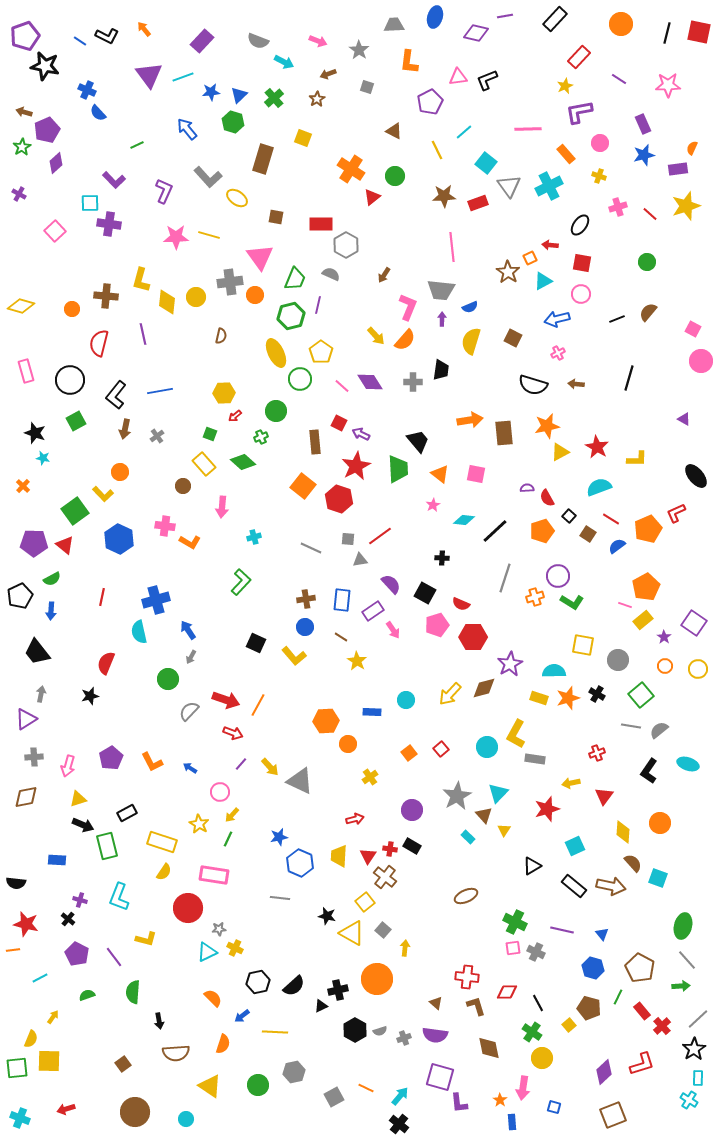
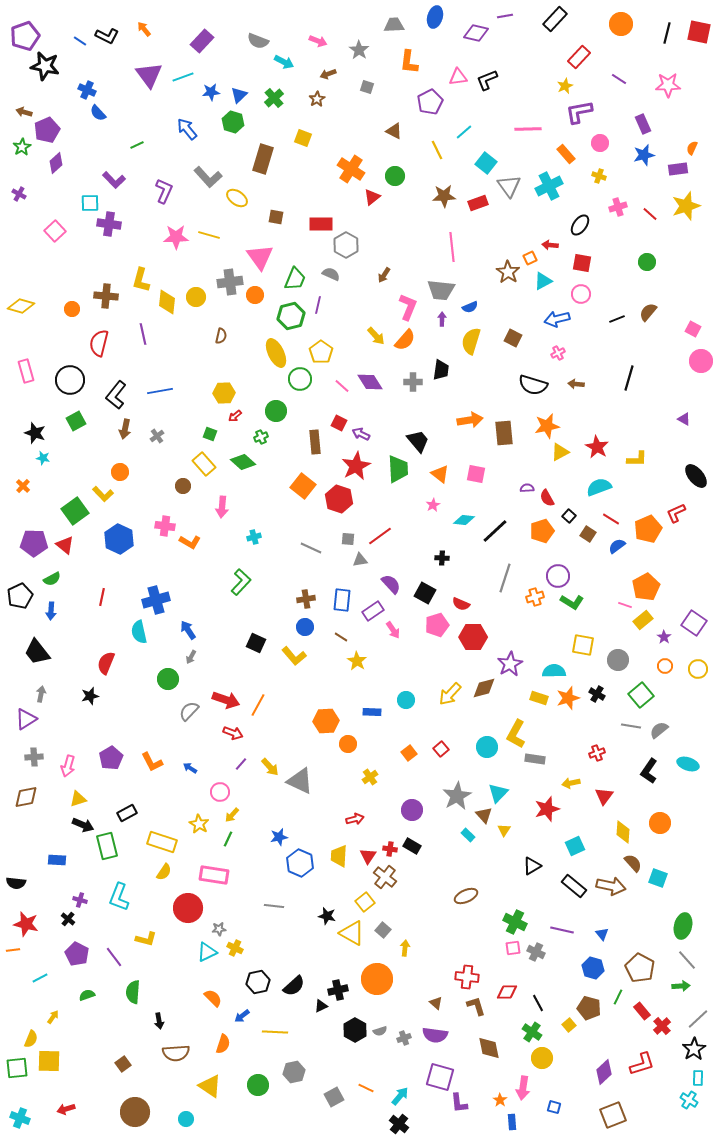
cyan rectangle at (468, 837): moved 2 px up
gray line at (280, 898): moved 6 px left, 8 px down
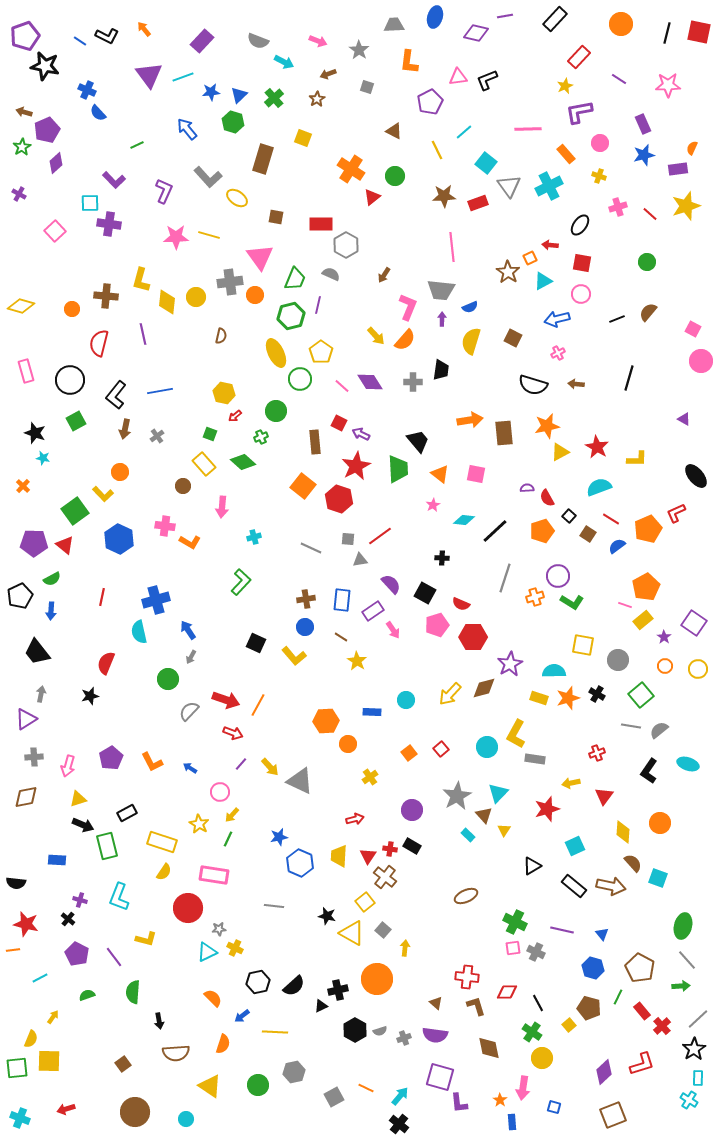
yellow hexagon at (224, 393): rotated 15 degrees clockwise
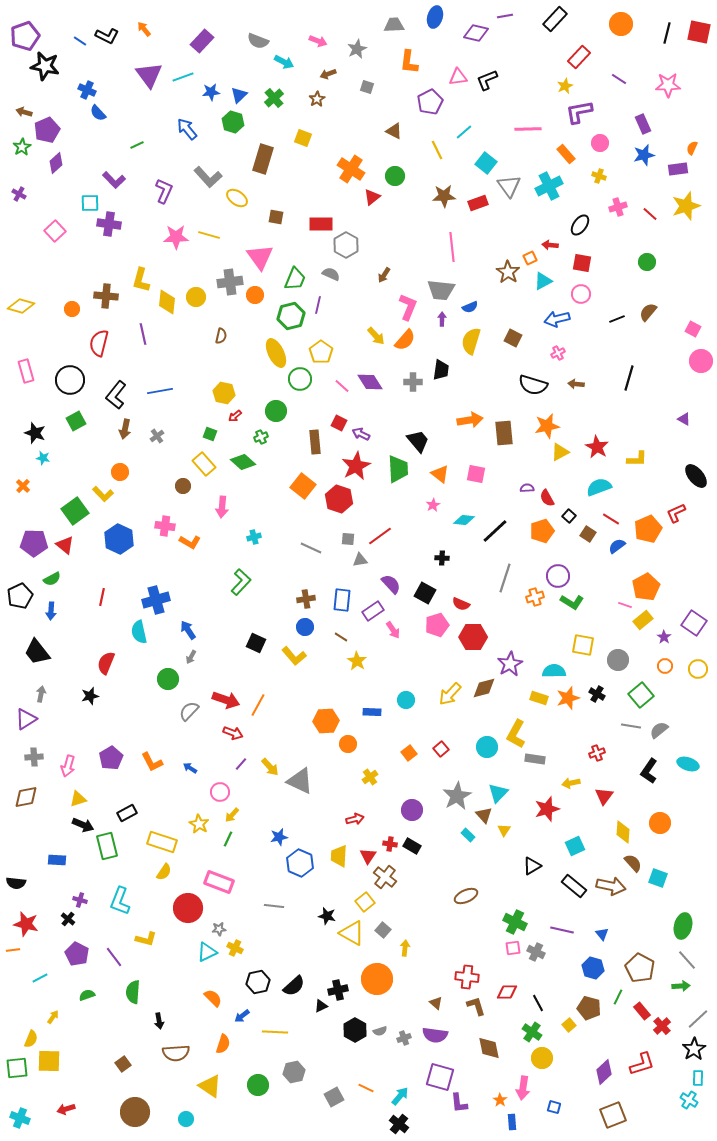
gray star at (359, 50): moved 2 px left, 1 px up; rotated 12 degrees clockwise
red cross at (390, 849): moved 5 px up
pink rectangle at (214, 875): moved 5 px right, 7 px down; rotated 12 degrees clockwise
cyan L-shape at (119, 897): moved 1 px right, 4 px down
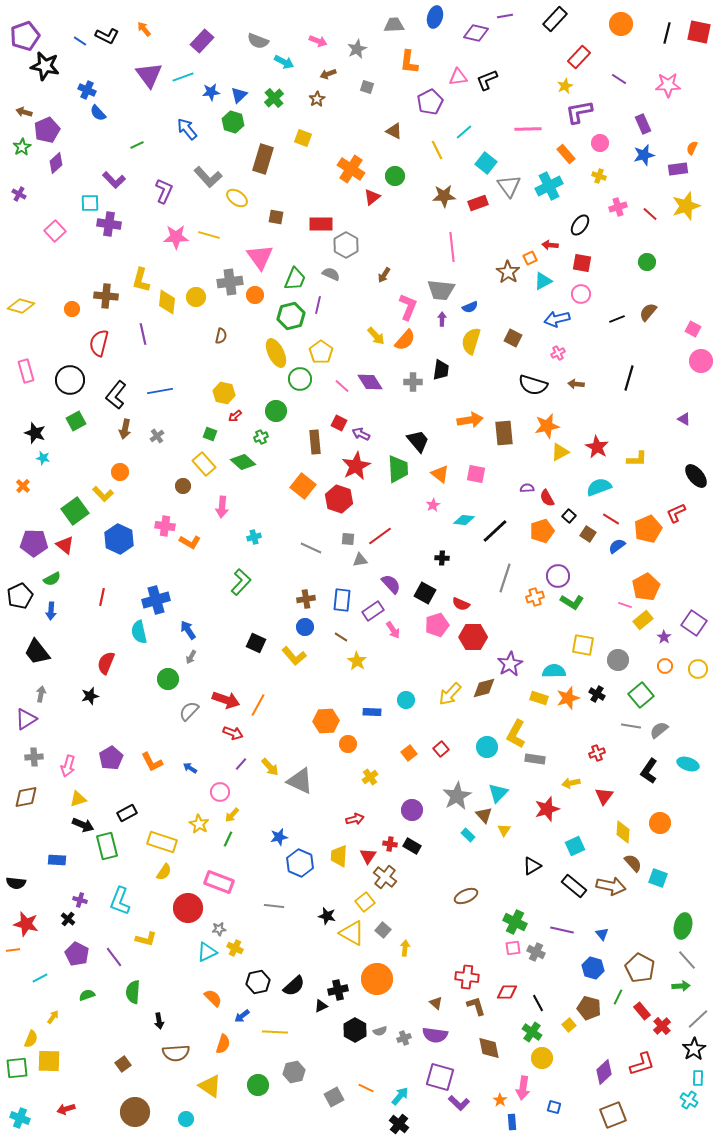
purple L-shape at (459, 1103): rotated 40 degrees counterclockwise
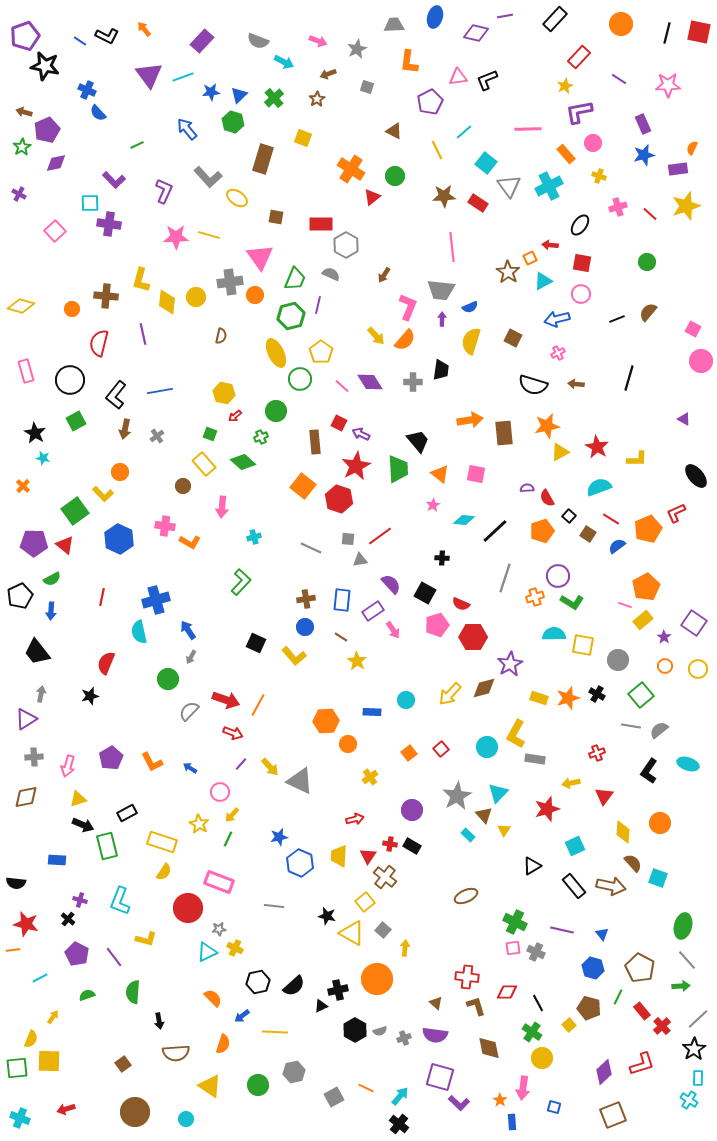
pink circle at (600, 143): moved 7 px left
purple diamond at (56, 163): rotated 30 degrees clockwise
red rectangle at (478, 203): rotated 54 degrees clockwise
black star at (35, 433): rotated 10 degrees clockwise
cyan semicircle at (554, 671): moved 37 px up
black rectangle at (574, 886): rotated 10 degrees clockwise
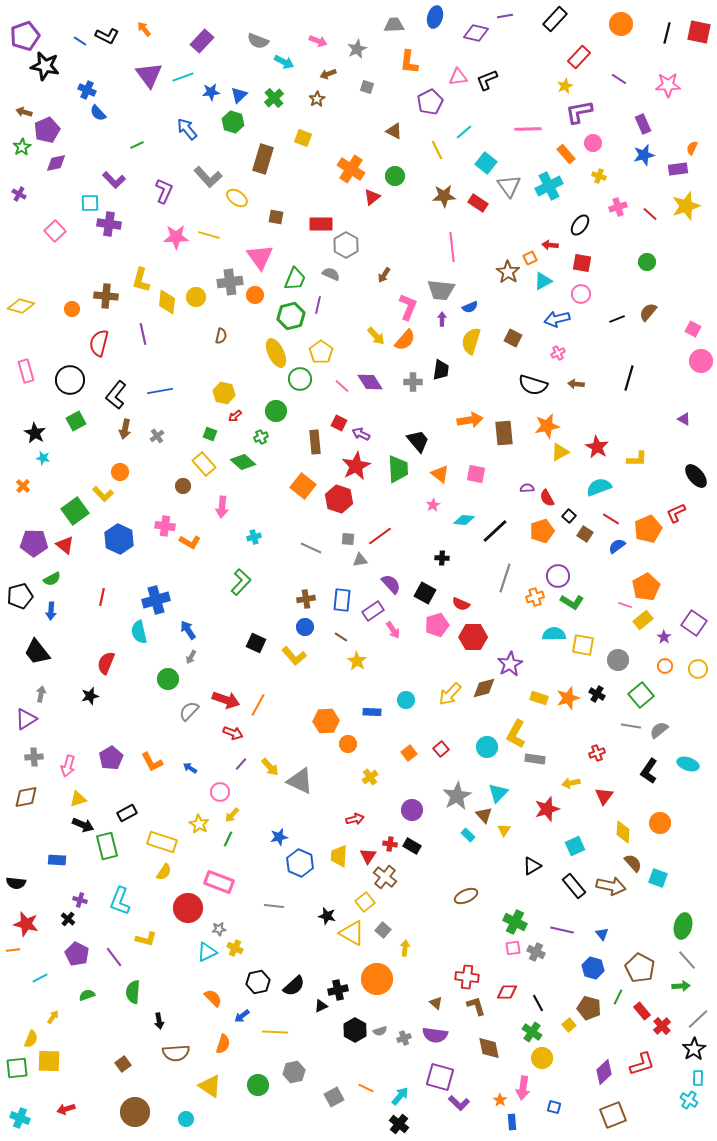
brown square at (588, 534): moved 3 px left
black pentagon at (20, 596): rotated 10 degrees clockwise
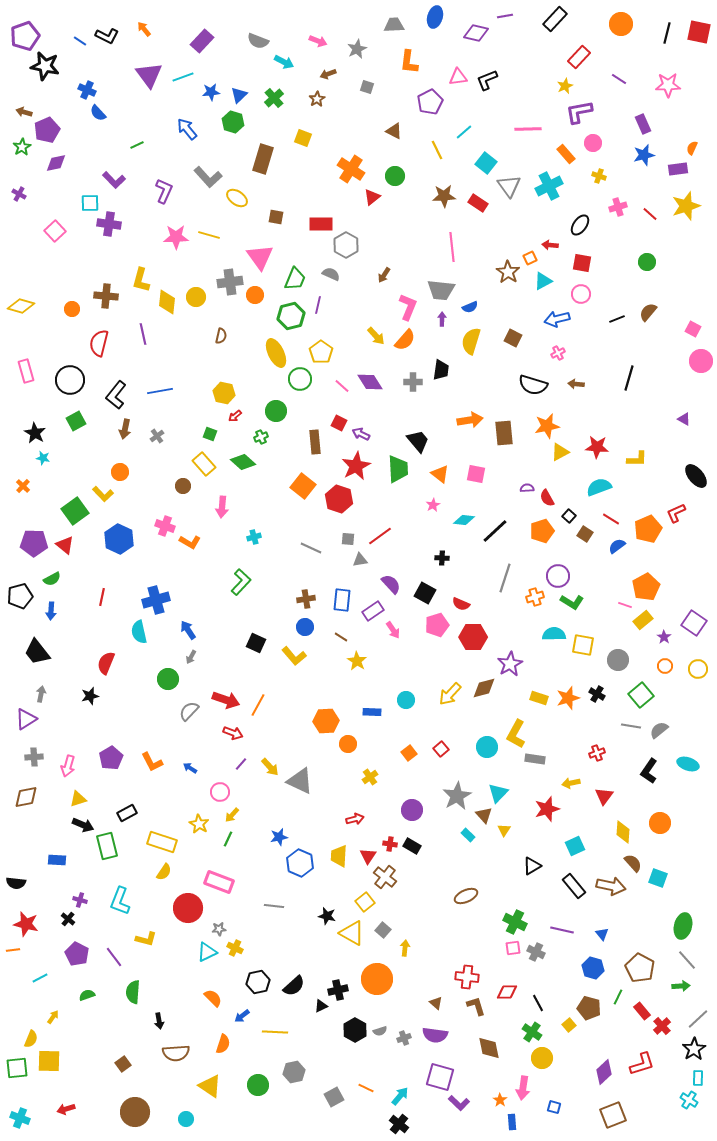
red star at (597, 447): rotated 25 degrees counterclockwise
pink cross at (165, 526): rotated 12 degrees clockwise
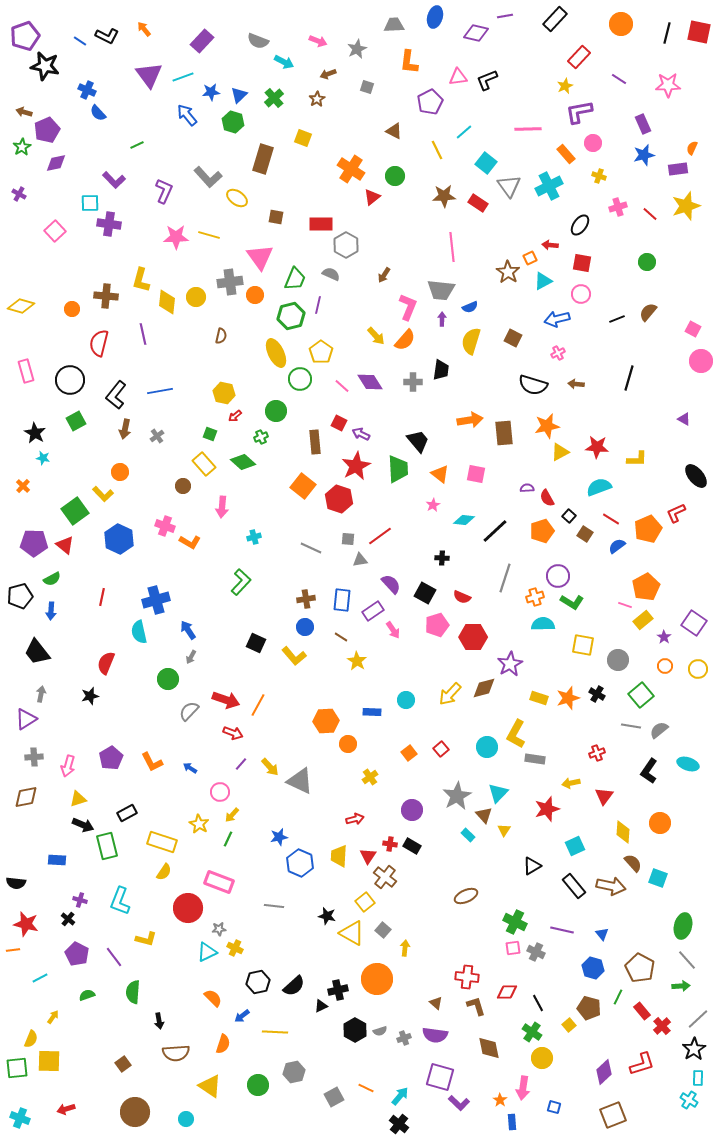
blue arrow at (187, 129): moved 14 px up
red semicircle at (461, 604): moved 1 px right, 7 px up
cyan semicircle at (554, 634): moved 11 px left, 10 px up
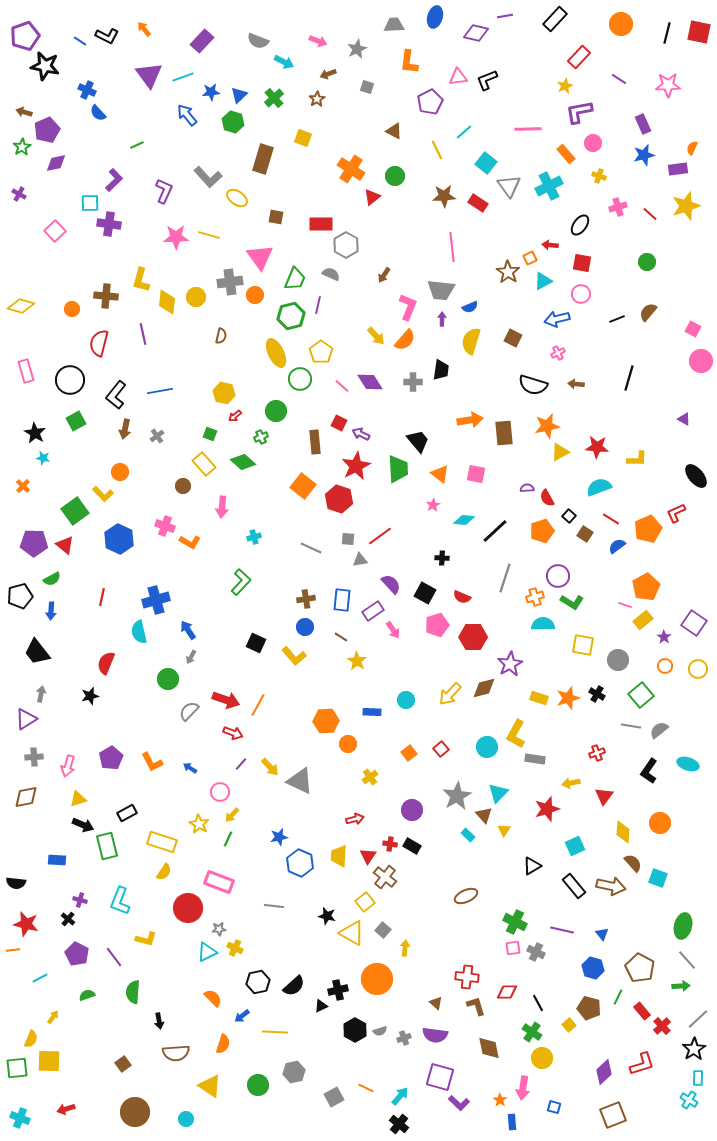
purple L-shape at (114, 180): rotated 90 degrees counterclockwise
